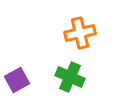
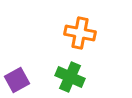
orange cross: rotated 24 degrees clockwise
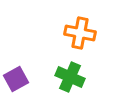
purple square: moved 1 px left, 1 px up
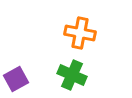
green cross: moved 2 px right, 2 px up
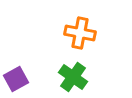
green cross: moved 1 px right, 2 px down; rotated 12 degrees clockwise
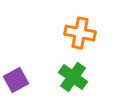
purple square: moved 1 px down
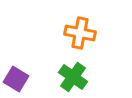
purple square: moved 1 px up; rotated 30 degrees counterclockwise
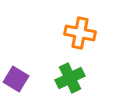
green cross: moved 3 px left, 1 px down; rotated 28 degrees clockwise
